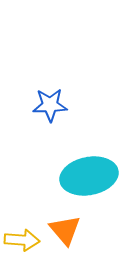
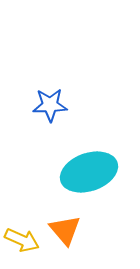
cyan ellipse: moved 4 px up; rotated 8 degrees counterclockwise
yellow arrow: rotated 20 degrees clockwise
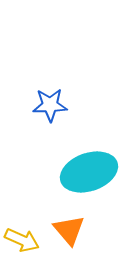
orange triangle: moved 4 px right
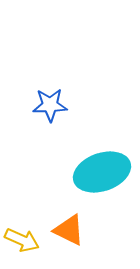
cyan ellipse: moved 13 px right
orange triangle: rotated 24 degrees counterclockwise
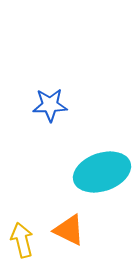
yellow arrow: rotated 128 degrees counterclockwise
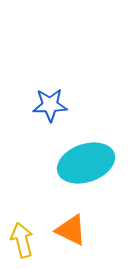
cyan ellipse: moved 16 px left, 9 px up
orange triangle: moved 2 px right
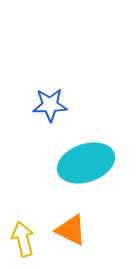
yellow arrow: moved 1 px right, 1 px up
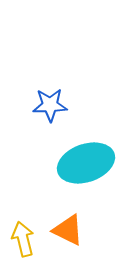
orange triangle: moved 3 px left
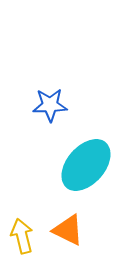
cyan ellipse: moved 2 px down; rotated 30 degrees counterclockwise
yellow arrow: moved 1 px left, 3 px up
